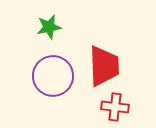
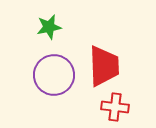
purple circle: moved 1 px right, 1 px up
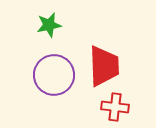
green star: moved 2 px up
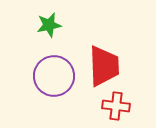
purple circle: moved 1 px down
red cross: moved 1 px right, 1 px up
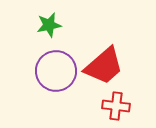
red trapezoid: rotated 51 degrees clockwise
purple circle: moved 2 px right, 5 px up
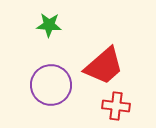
green star: rotated 15 degrees clockwise
purple circle: moved 5 px left, 14 px down
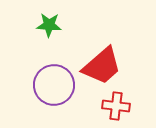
red trapezoid: moved 2 px left
purple circle: moved 3 px right
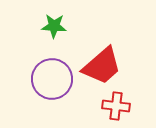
green star: moved 5 px right, 1 px down
purple circle: moved 2 px left, 6 px up
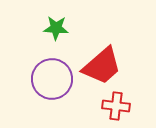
green star: moved 2 px right, 2 px down
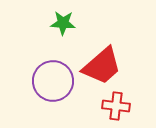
green star: moved 7 px right, 5 px up
purple circle: moved 1 px right, 2 px down
